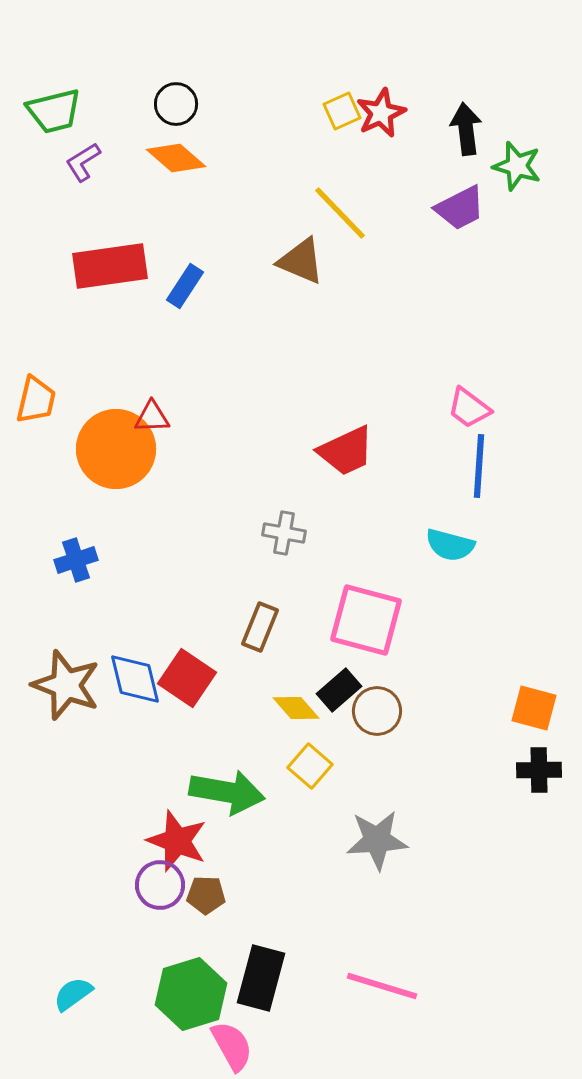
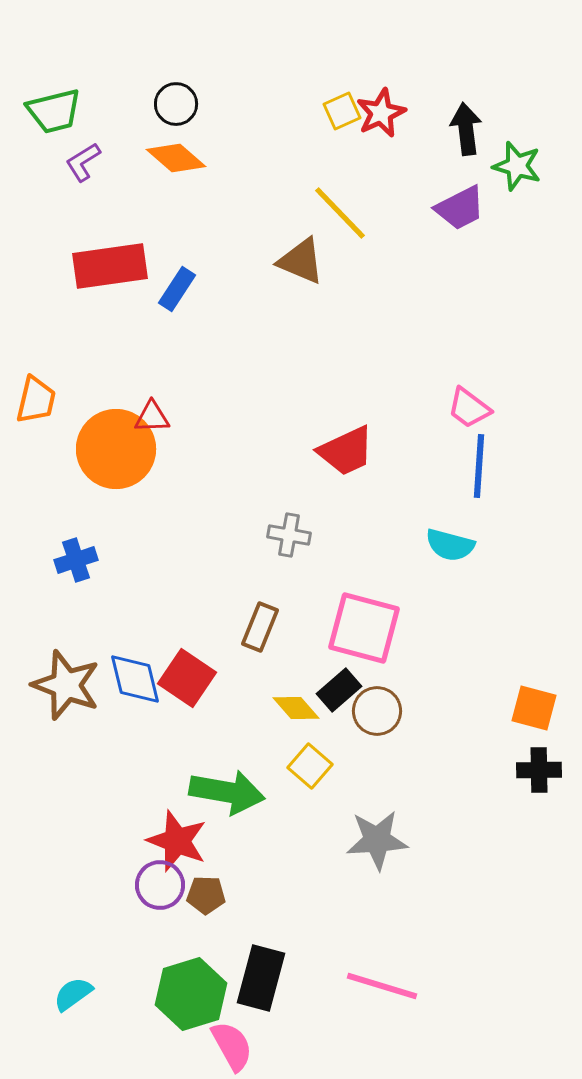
blue rectangle at (185, 286): moved 8 px left, 3 px down
gray cross at (284, 533): moved 5 px right, 2 px down
pink square at (366, 620): moved 2 px left, 8 px down
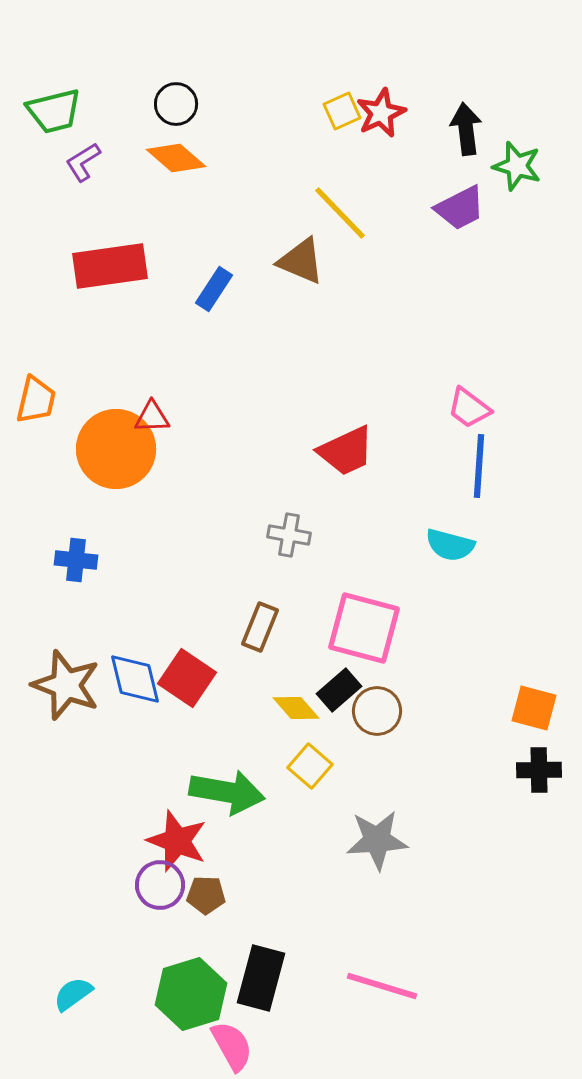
blue rectangle at (177, 289): moved 37 px right
blue cross at (76, 560): rotated 24 degrees clockwise
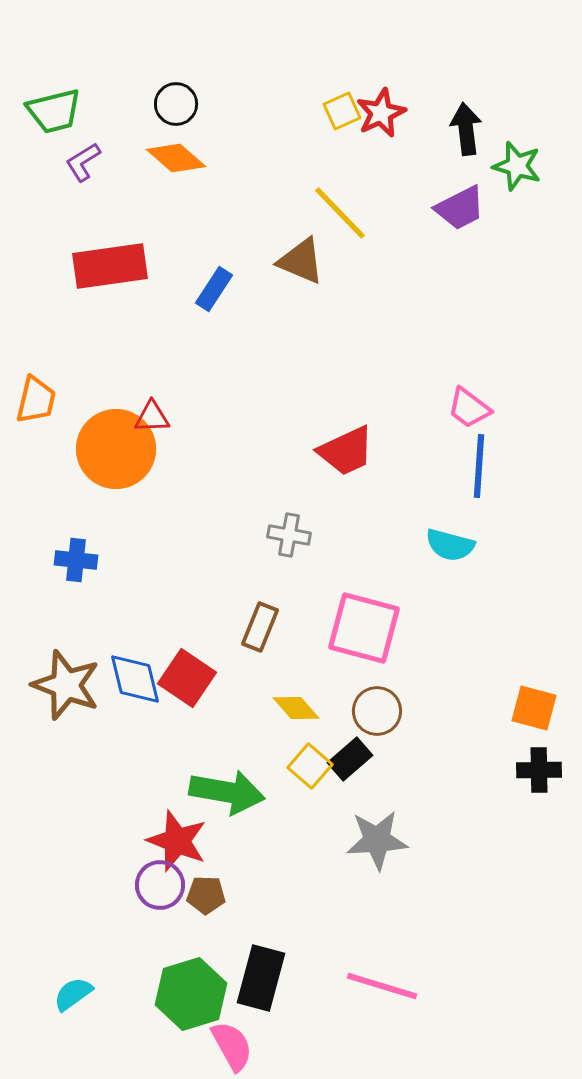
black rectangle at (339, 690): moved 11 px right, 69 px down
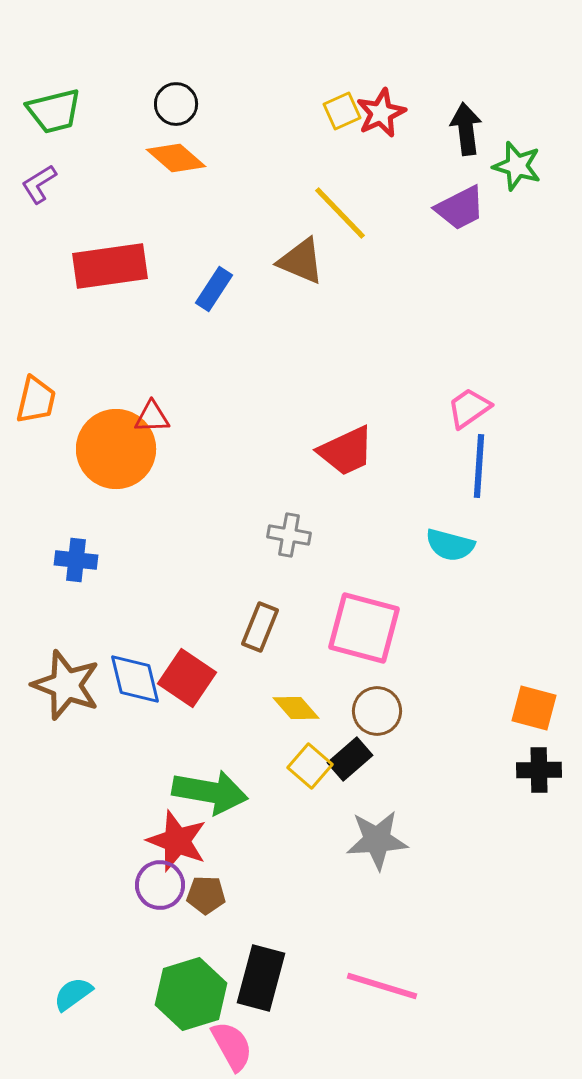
purple L-shape at (83, 162): moved 44 px left, 22 px down
pink trapezoid at (469, 408): rotated 108 degrees clockwise
green arrow at (227, 792): moved 17 px left
